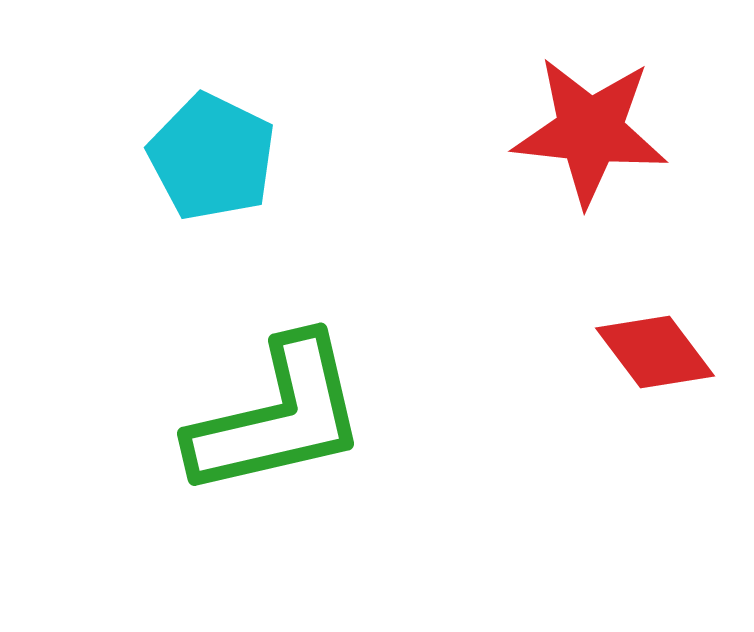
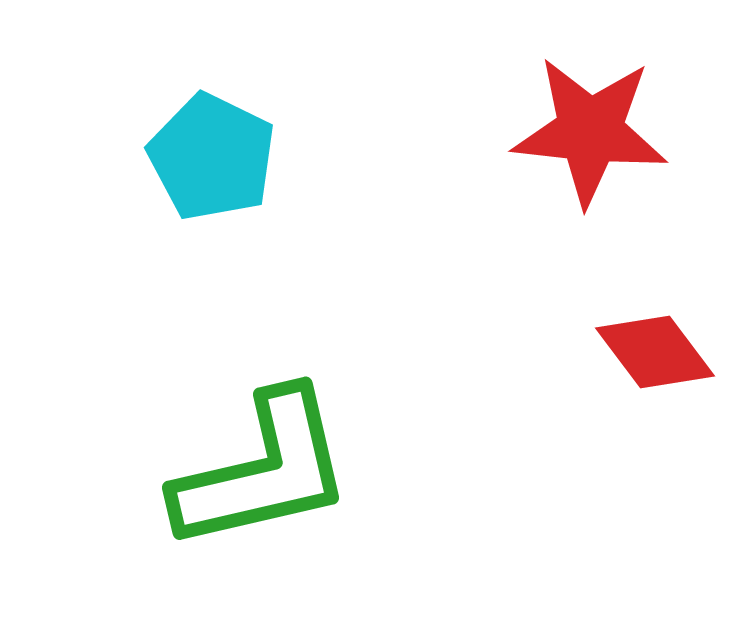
green L-shape: moved 15 px left, 54 px down
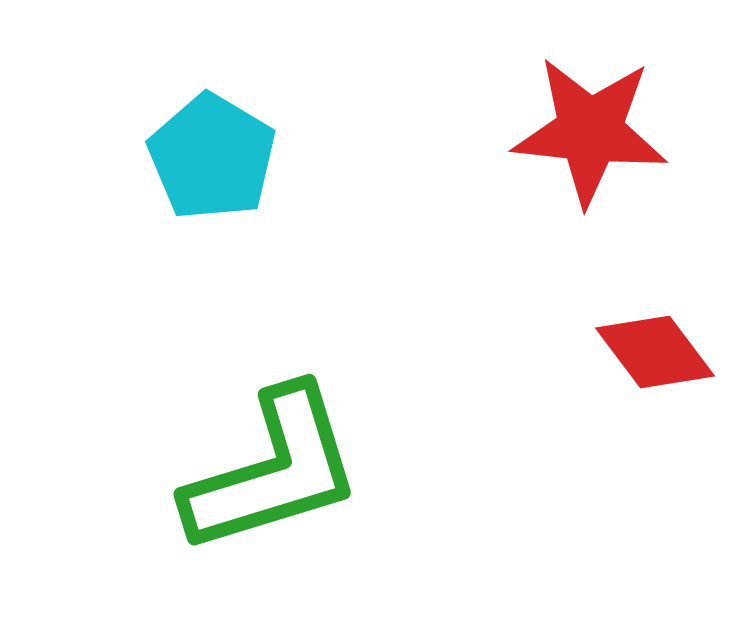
cyan pentagon: rotated 5 degrees clockwise
green L-shape: moved 10 px right; rotated 4 degrees counterclockwise
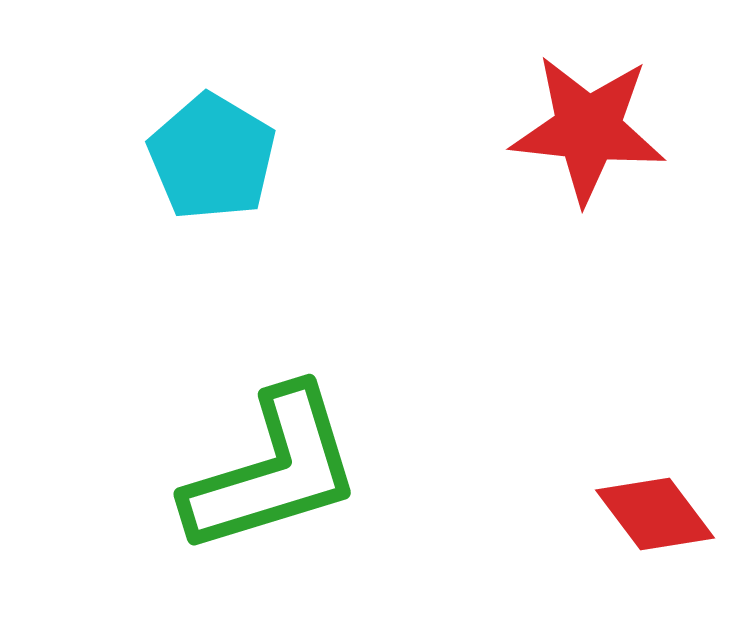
red star: moved 2 px left, 2 px up
red diamond: moved 162 px down
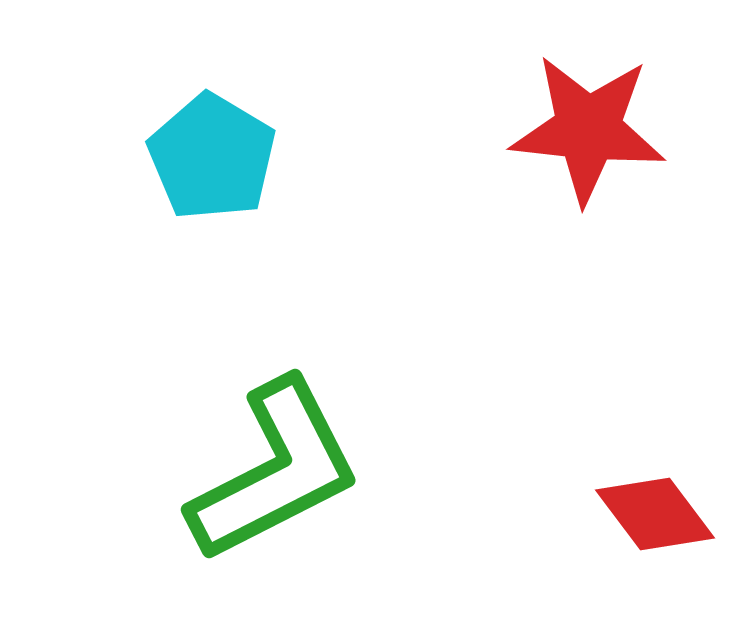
green L-shape: moved 2 px right; rotated 10 degrees counterclockwise
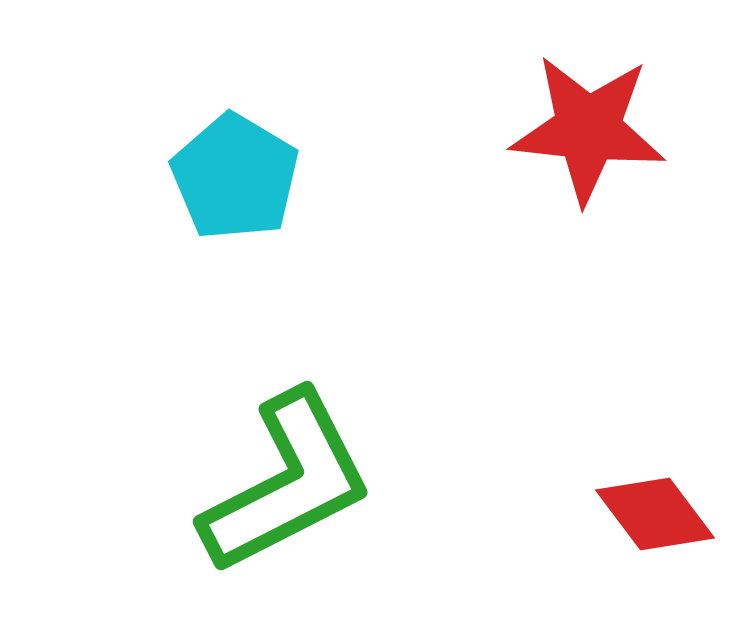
cyan pentagon: moved 23 px right, 20 px down
green L-shape: moved 12 px right, 12 px down
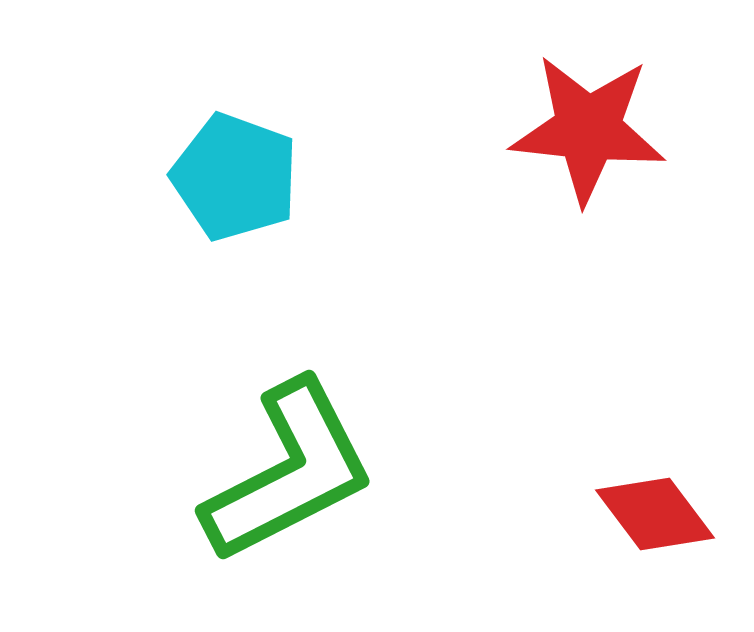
cyan pentagon: rotated 11 degrees counterclockwise
green L-shape: moved 2 px right, 11 px up
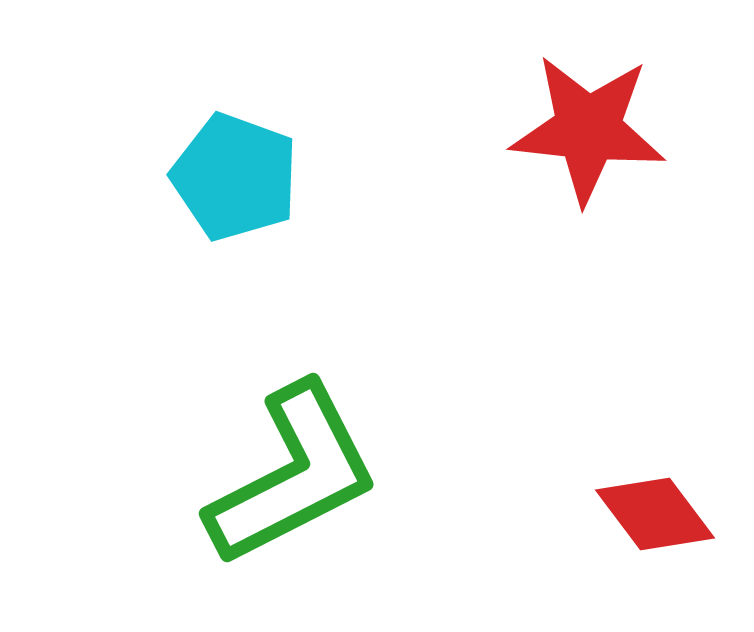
green L-shape: moved 4 px right, 3 px down
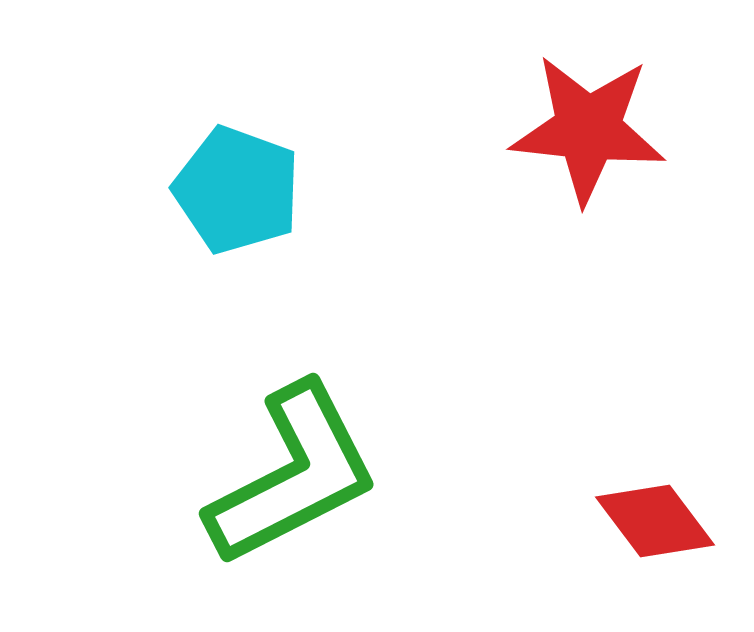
cyan pentagon: moved 2 px right, 13 px down
red diamond: moved 7 px down
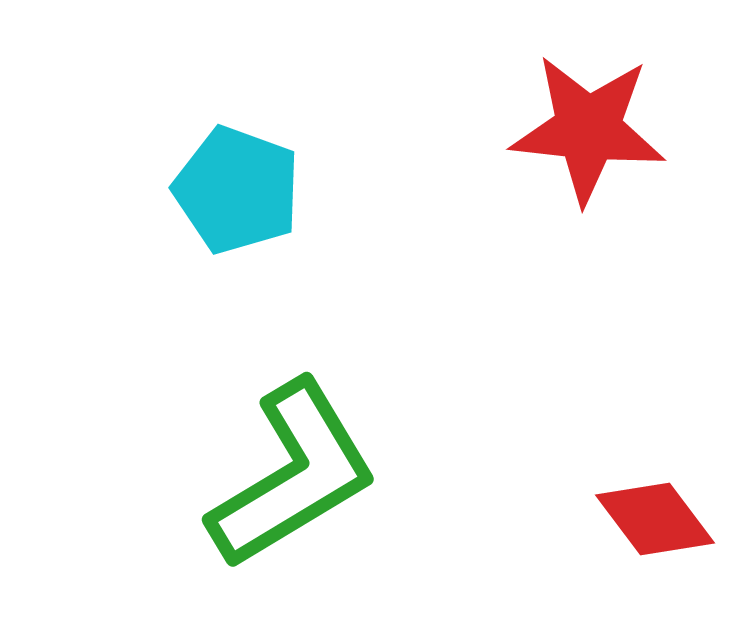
green L-shape: rotated 4 degrees counterclockwise
red diamond: moved 2 px up
